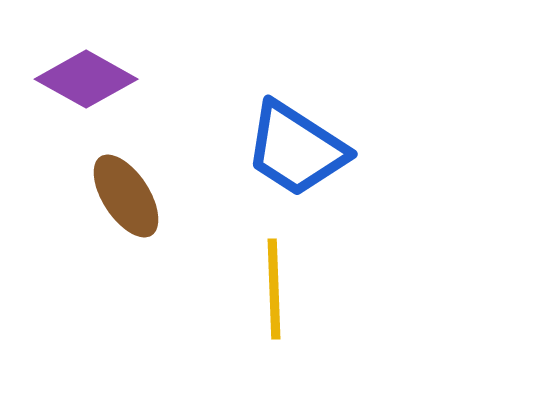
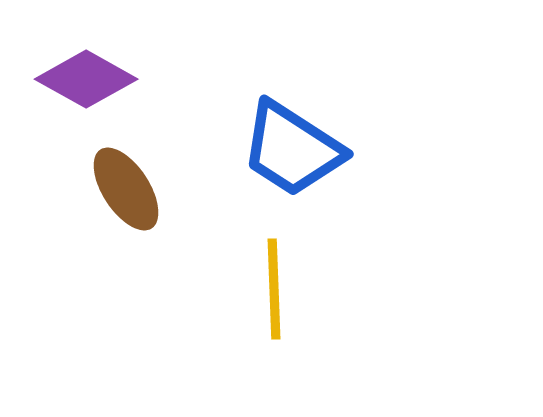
blue trapezoid: moved 4 px left
brown ellipse: moved 7 px up
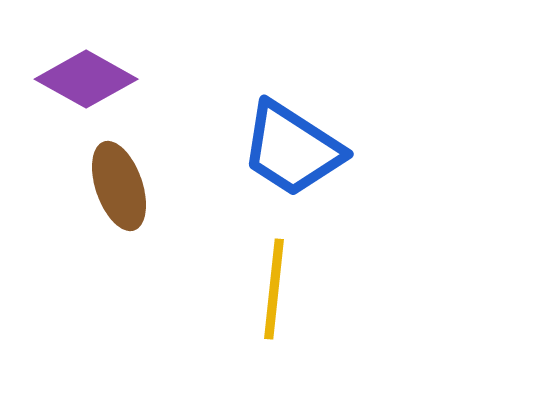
brown ellipse: moved 7 px left, 3 px up; rotated 14 degrees clockwise
yellow line: rotated 8 degrees clockwise
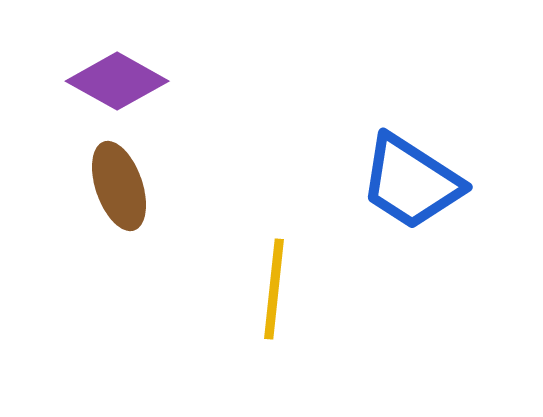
purple diamond: moved 31 px right, 2 px down
blue trapezoid: moved 119 px right, 33 px down
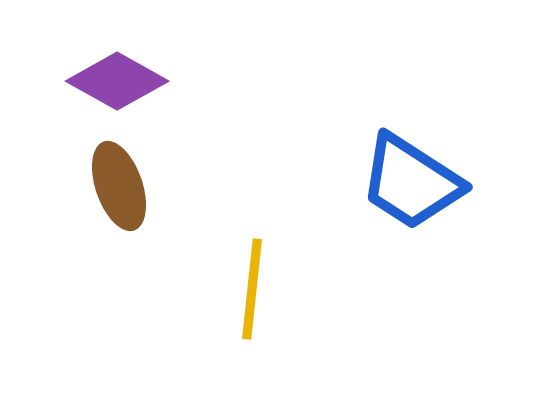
yellow line: moved 22 px left
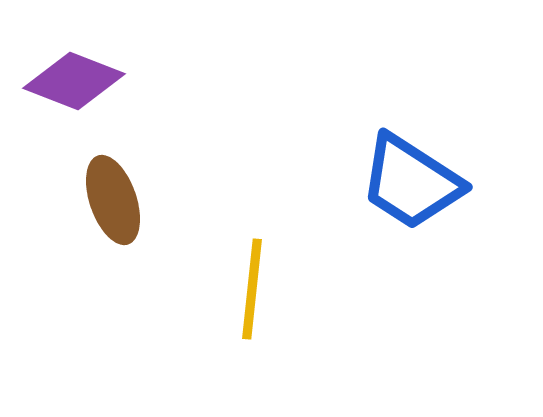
purple diamond: moved 43 px left; rotated 8 degrees counterclockwise
brown ellipse: moved 6 px left, 14 px down
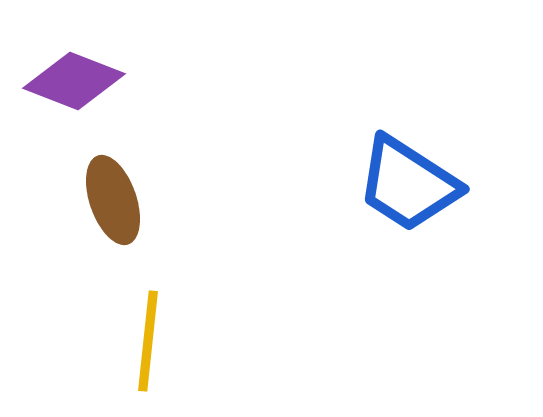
blue trapezoid: moved 3 px left, 2 px down
yellow line: moved 104 px left, 52 px down
